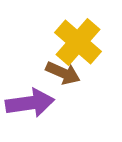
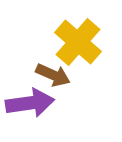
brown arrow: moved 10 px left, 2 px down
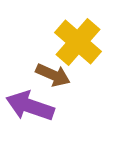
purple arrow: moved 3 px down; rotated 153 degrees counterclockwise
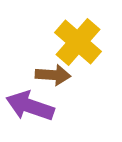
brown arrow: rotated 20 degrees counterclockwise
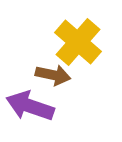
brown arrow: rotated 8 degrees clockwise
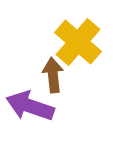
brown arrow: rotated 108 degrees counterclockwise
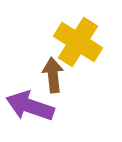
yellow cross: rotated 9 degrees counterclockwise
